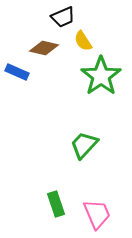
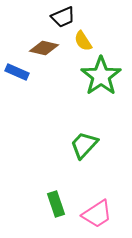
pink trapezoid: rotated 80 degrees clockwise
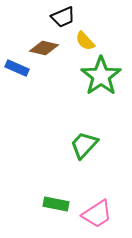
yellow semicircle: moved 2 px right; rotated 10 degrees counterclockwise
blue rectangle: moved 4 px up
green rectangle: rotated 60 degrees counterclockwise
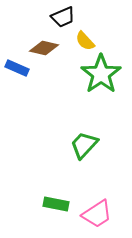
green star: moved 2 px up
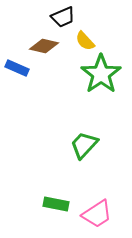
brown diamond: moved 2 px up
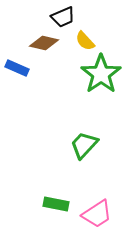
brown diamond: moved 3 px up
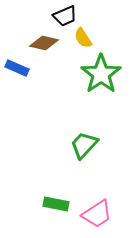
black trapezoid: moved 2 px right, 1 px up
yellow semicircle: moved 2 px left, 3 px up; rotated 10 degrees clockwise
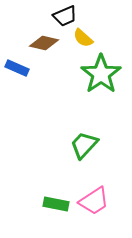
yellow semicircle: rotated 15 degrees counterclockwise
pink trapezoid: moved 3 px left, 13 px up
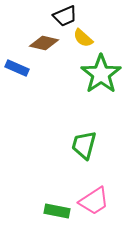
green trapezoid: rotated 28 degrees counterclockwise
green rectangle: moved 1 px right, 7 px down
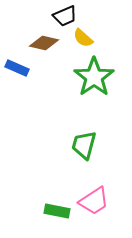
green star: moved 7 px left, 3 px down
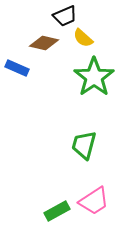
green rectangle: rotated 40 degrees counterclockwise
